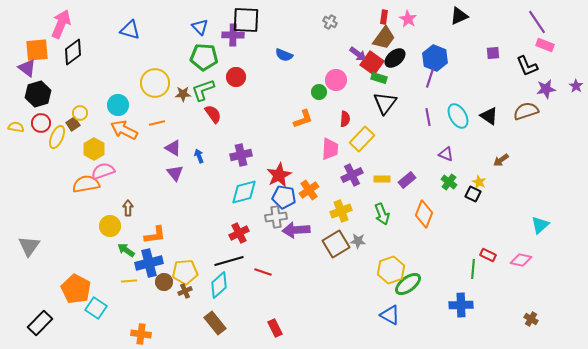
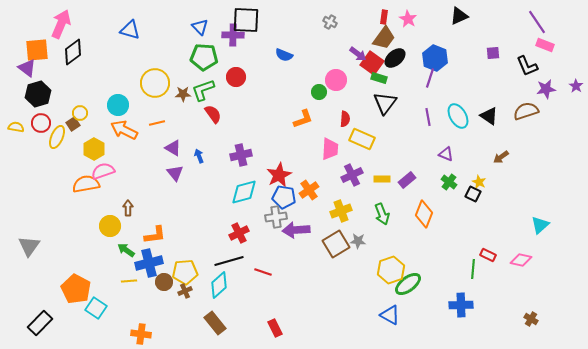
yellow rectangle at (362, 139): rotated 70 degrees clockwise
brown arrow at (501, 160): moved 3 px up
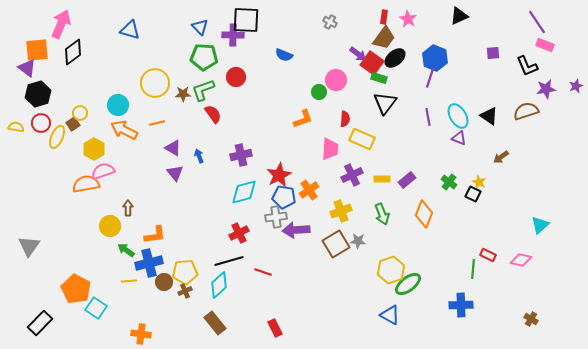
purple star at (576, 86): rotated 16 degrees clockwise
purple triangle at (446, 154): moved 13 px right, 16 px up
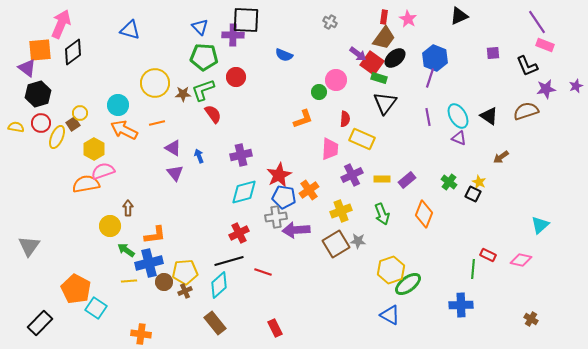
orange square at (37, 50): moved 3 px right
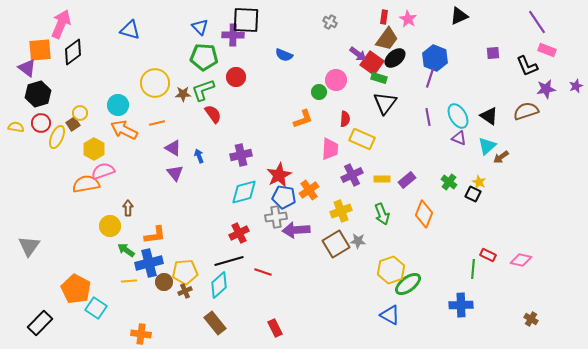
brown trapezoid at (384, 38): moved 3 px right, 1 px down
pink rectangle at (545, 45): moved 2 px right, 5 px down
cyan triangle at (540, 225): moved 53 px left, 79 px up
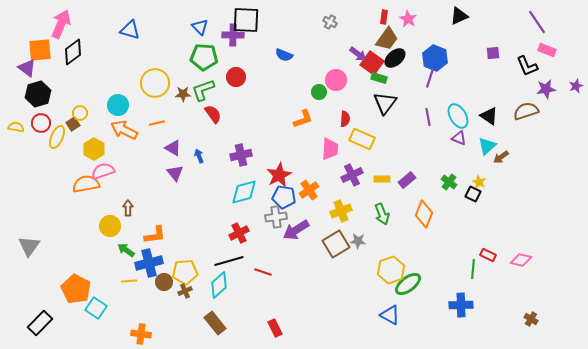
purple arrow at (296, 230): rotated 28 degrees counterclockwise
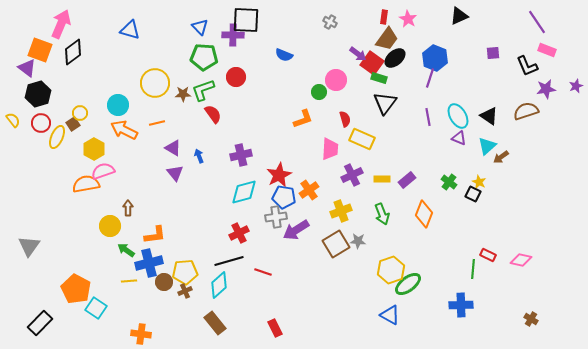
orange square at (40, 50): rotated 25 degrees clockwise
red semicircle at (345, 119): rotated 21 degrees counterclockwise
yellow semicircle at (16, 127): moved 3 px left, 7 px up; rotated 42 degrees clockwise
